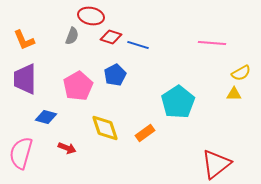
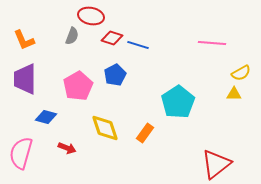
red diamond: moved 1 px right, 1 px down
orange rectangle: rotated 18 degrees counterclockwise
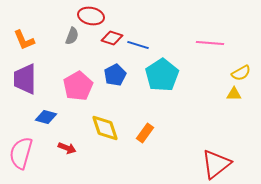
pink line: moved 2 px left
cyan pentagon: moved 16 px left, 27 px up
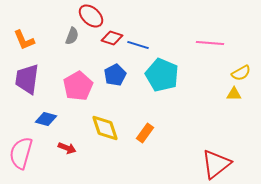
red ellipse: rotated 30 degrees clockwise
cyan pentagon: rotated 16 degrees counterclockwise
purple trapezoid: moved 2 px right; rotated 8 degrees clockwise
blue diamond: moved 2 px down
